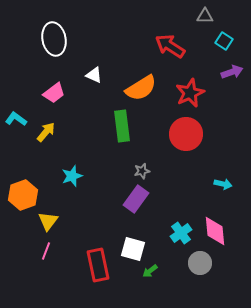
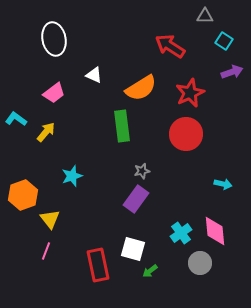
yellow triangle: moved 2 px right, 2 px up; rotated 15 degrees counterclockwise
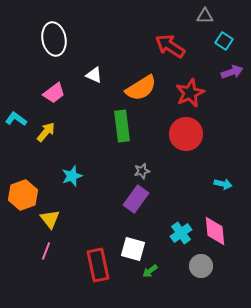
gray circle: moved 1 px right, 3 px down
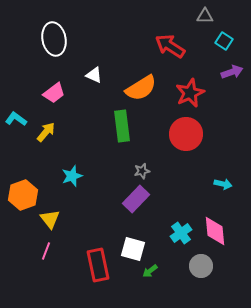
purple rectangle: rotated 8 degrees clockwise
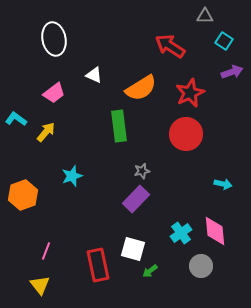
green rectangle: moved 3 px left
yellow triangle: moved 10 px left, 66 px down
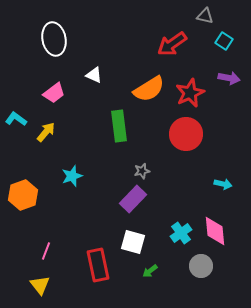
gray triangle: rotated 12 degrees clockwise
red arrow: moved 2 px right, 2 px up; rotated 68 degrees counterclockwise
purple arrow: moved 3 px left, 6 px down; rotated 30 degrees clockwise
orange semicircle: moved 8 px right, 1 px down
purple rectangle: moved 3 px left
white square: moved 7 px up
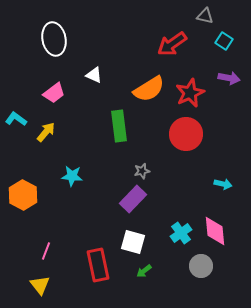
cyan star: rotated 25 degrees clockwise
orange hexagon: rotated 12 degrees counterclockwise
green arrow: moved 6 px left
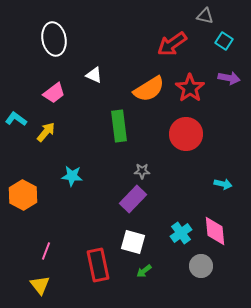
red star: moved 5 px up; rotated 12 degrees counterclockwise
gray star: rotated 14 degrees clockwise
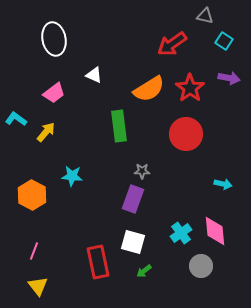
orange hexagon: moved 9 px right
purple rectangle: rotated 24 degrees counterclockwise
pink line: moved 12 px left
red rectangle: moved 3 px up
yellow triangle: moved 2 px left, 1 px down
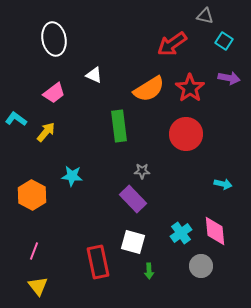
purple rectangle: rotated 64 degrees counterclockwise
green arrow: moved 5 px right; rotated 56 degrees counterclockwise
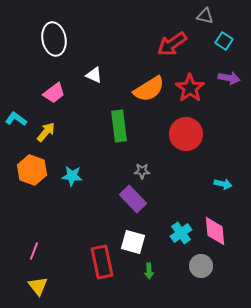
orange hexagon: moved 25 px up; rotated 8 degrees counterclockwise
red rectangle: moved 4 px right
